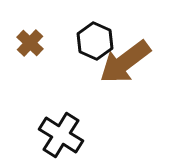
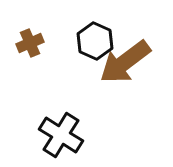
brown cross: rotated 24 degrees clockwise
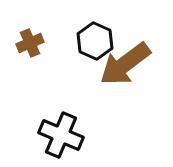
brown arrow: moved 2 px down
black cross: rotated 9 degrees counterclockwise
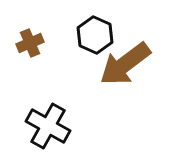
black hexagon: moved 6 px up
black cross: moved 13 px left, 9 px up; rotated 6 degrees clockwise
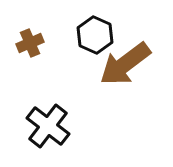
black cross: rotated 9 degrees clockwise
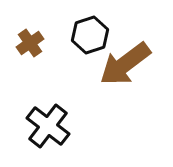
black hexagon: moved 5 px left; rotated 18 degrees clockwise
brown cross: rotated 12 degrees counterclockwise
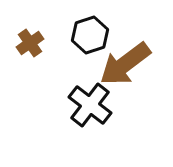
black cross: moved 42 px right, 21 px up
